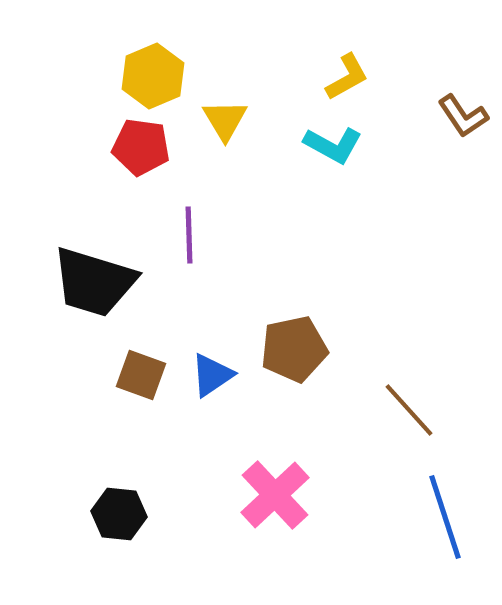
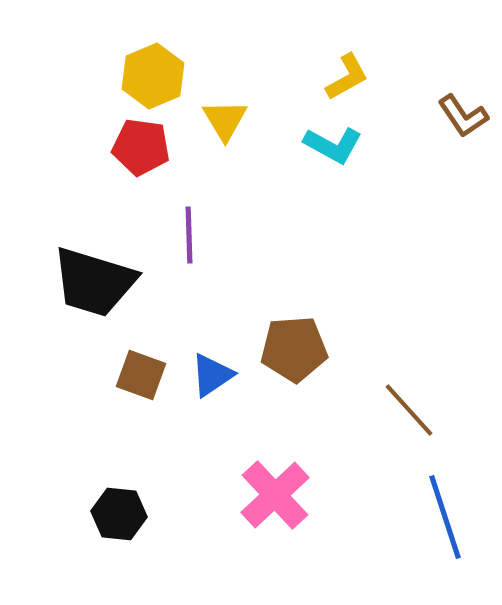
brown pentagon: rotated 8 degrees clockwise
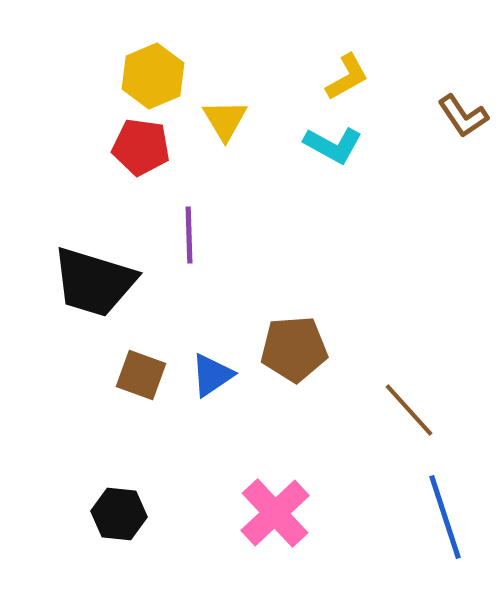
pink cross: moved 18 px down
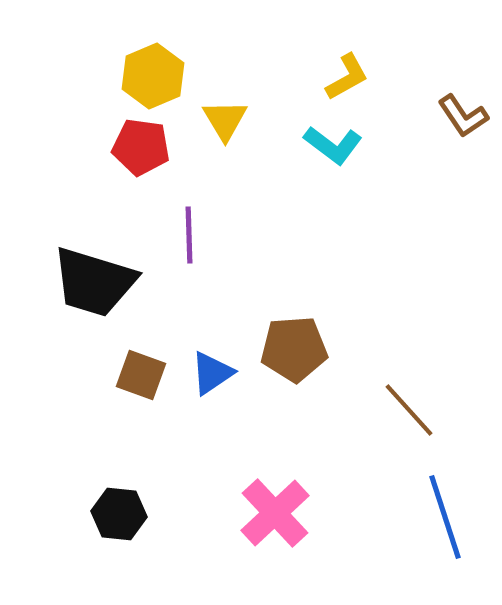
cyan L-shape: rotated 8 degrees clockwise
blue triangle: moved 2 px up
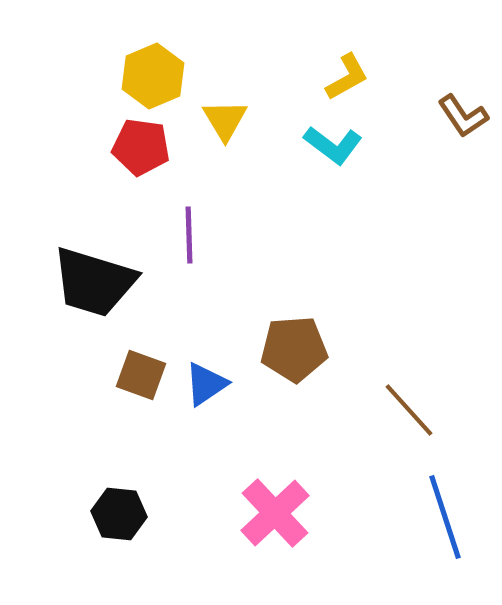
blue triangle: moved 6 px left, 11 px down
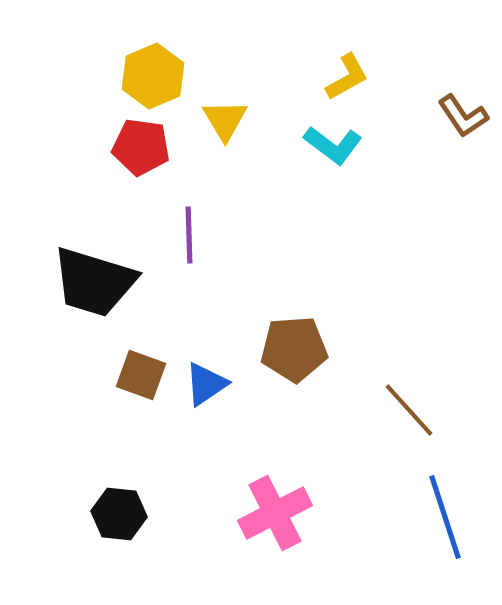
pink cross: rotated 16 degrees clockwise
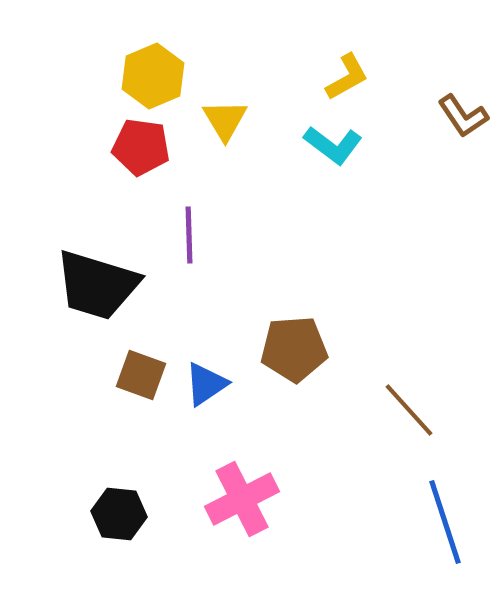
black trapezoid: moved 3 px right, 3 px down
pink cross: moved 33 px left, 14 px up
blue line: moved 5 px down
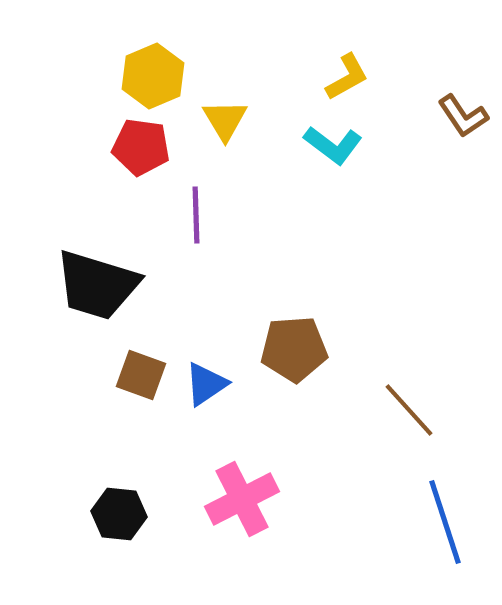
purple line: moved 7 px right, 20 px up
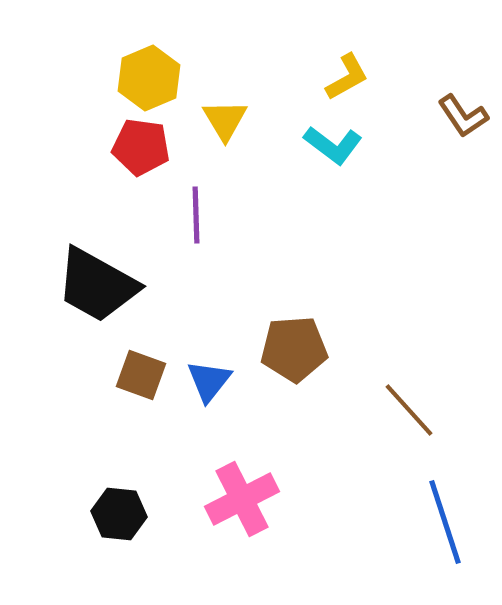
yellow hexagon: moved 4 px left, 2 px down
black trapezoid: rotated 12 degrees clockwise
blue triangle: moved 3 px right, 3 px up; rotated 18 degrees counterclockwise
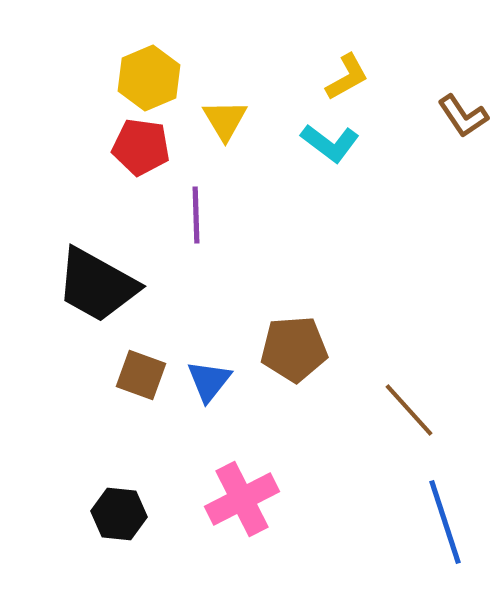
cyan L-shape: moved 3 px left, 2 px up
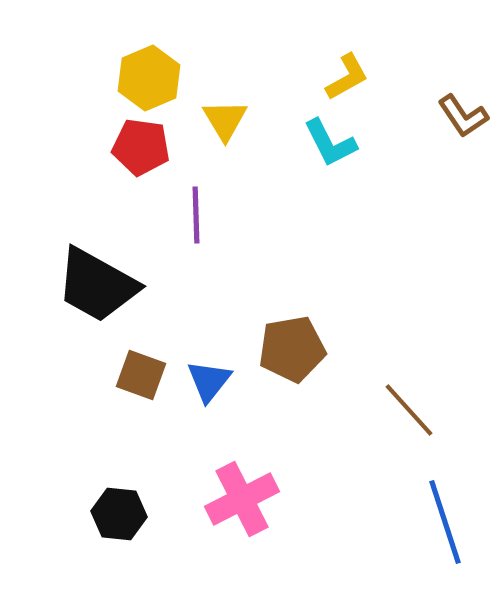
cyan L-shape: rotated 26 degrees clockwise
brown pentagon: moved 2 px left; rotated 6 degrees counterclockwise
